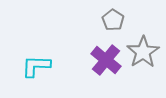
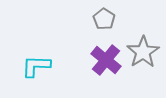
gray pentagon: moved 9 px left, 1 px up
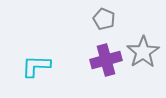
gray pentagon: rotated 10 degrees counterclockwise
purple cross: rotated 36 degrees clockwise
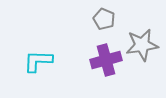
gray star: moved 1 px left, 7 px up; rotated 24 degrees clockwise
cyan L-shape: moved 2 px right, 5 px up
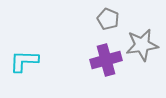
gray pentagon: moved 4 px right
cyan L-shape: moved 14 px left
